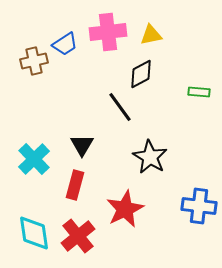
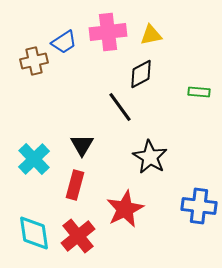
blue trapezoid: moved 1 px left, 2 px up
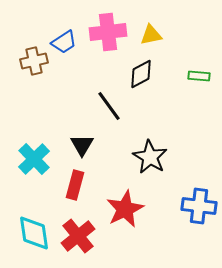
green rectangle: moved 16 px up
black line: moved 11 px left, 1 px up
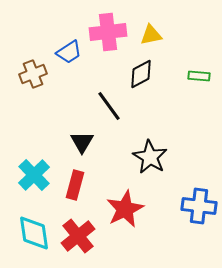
blue trapezoid: moved 5 px right, 10 px down
brown cross: moved 1 px left, 13 px down; rotated 8 degrees counterclockwise
black triangle: moved 3 px up
cyan cross: moved 16 px down
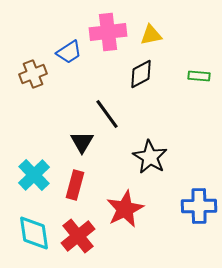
black line: moved 2 px left, 8 px down
blue cross: rotated 8 degrees counterclockwise
